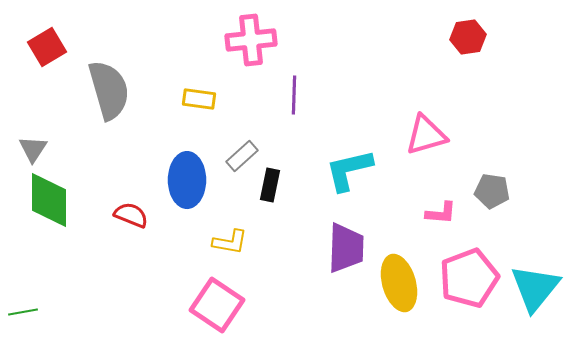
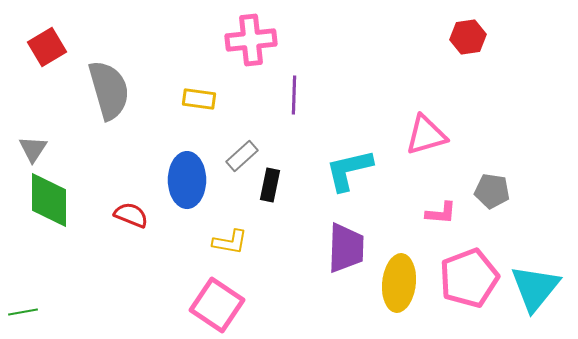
yellow ellipse: rotated 22 degrees clockwise
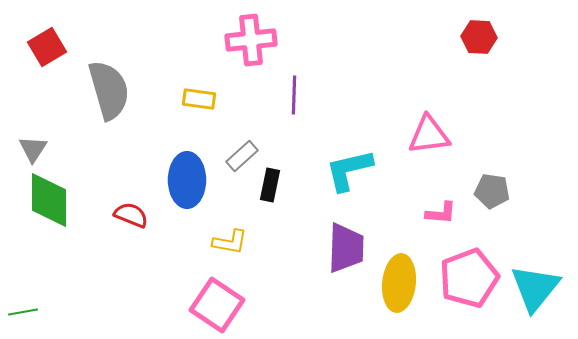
red hexagon: moved 11 px right; rotated 12 degrees clockwise
pink triangle: moved 3 px right; rotated 9 degrees clockwise
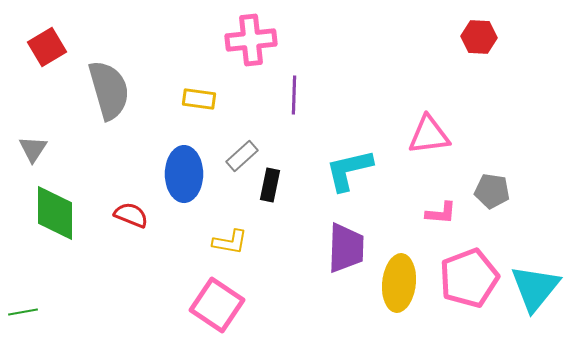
blue ellipse: moved 3 px left, 6 px up
green diamond: moved 6 px right, 13 px down
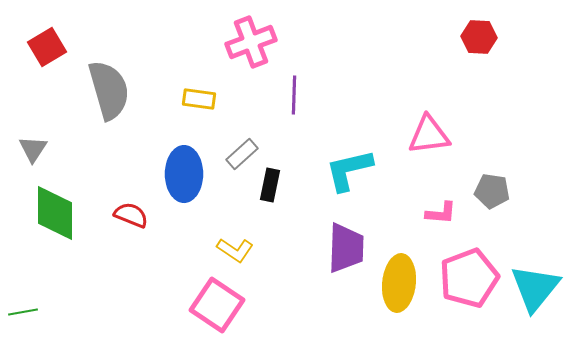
pink cross: moved 2 px down; rotated 15 degrees counterclockwise
gray rectangle: moved 2 px up
yellow L-shape: moved 5 px right, 8 px down; rotated 24 degrees clockwise
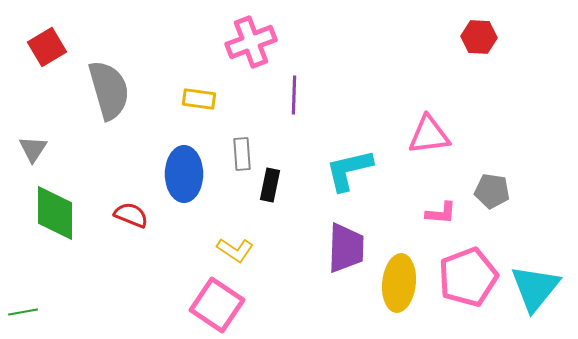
gray rectangle: rotated 52 degrees counterclockwise
pink pentagon: moved 1 px left, 1 px up
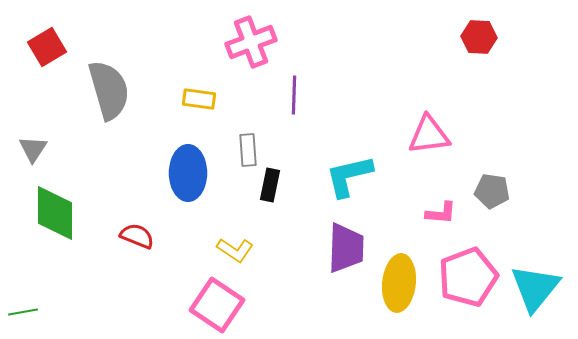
gray rectangle: moved 6 px right, 4 px up
cyan L-shape: moved 6 px down
blue ellipse: moved 4 px right, 1 px up
red semicircle: moved 6 px right, 21 px down
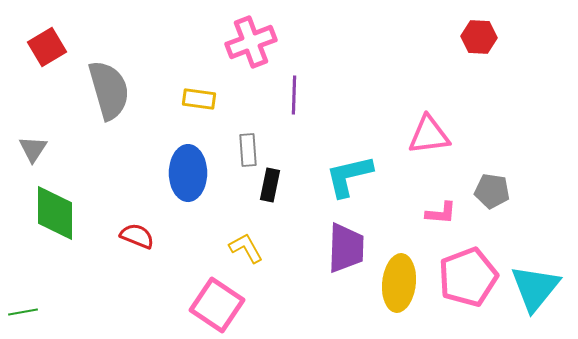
yellow L-shape: moved 11 px right, 2 px up; rotated 153 degrees counterclockwise
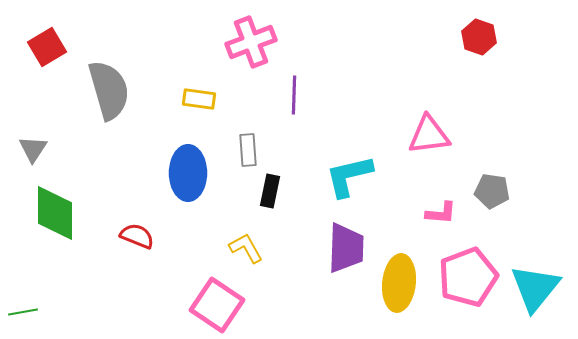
red hexagon: rotated 16 degrees clockwise
black rectangle: moved 6 px down
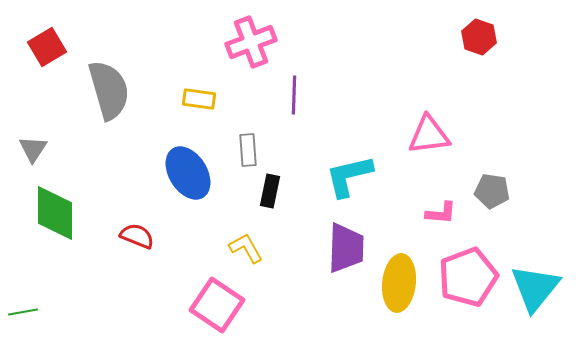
blue ellipse: rotated 32 degrees counterclockwise
